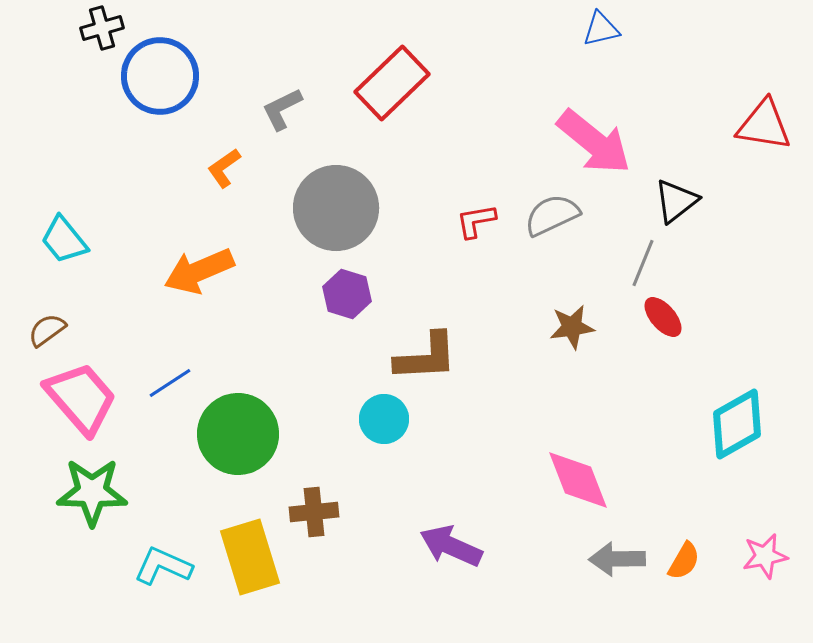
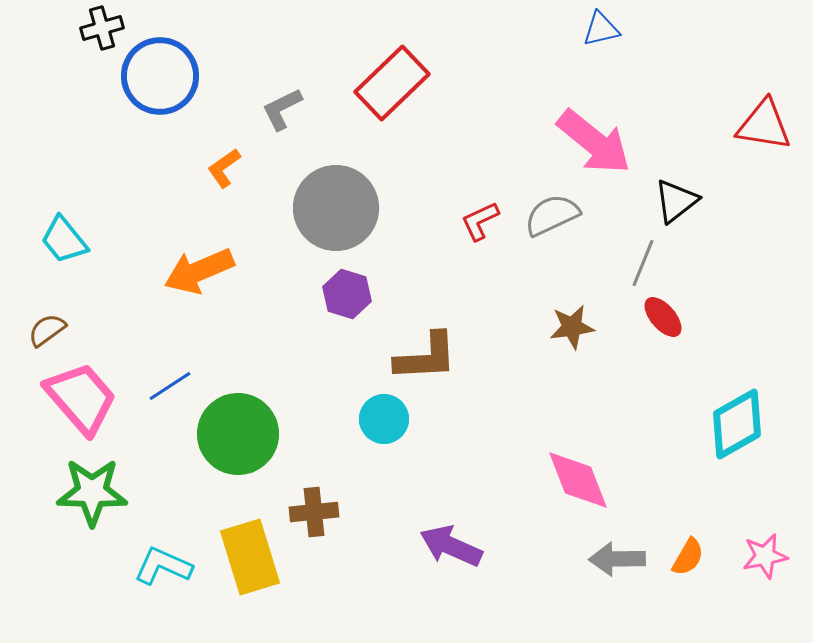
red L-shape: moved 4 px right; rotated 15 degrees counterclockwise
blue line: moved 3 px down
orange semicircle: moved 4 px right, 4 px up
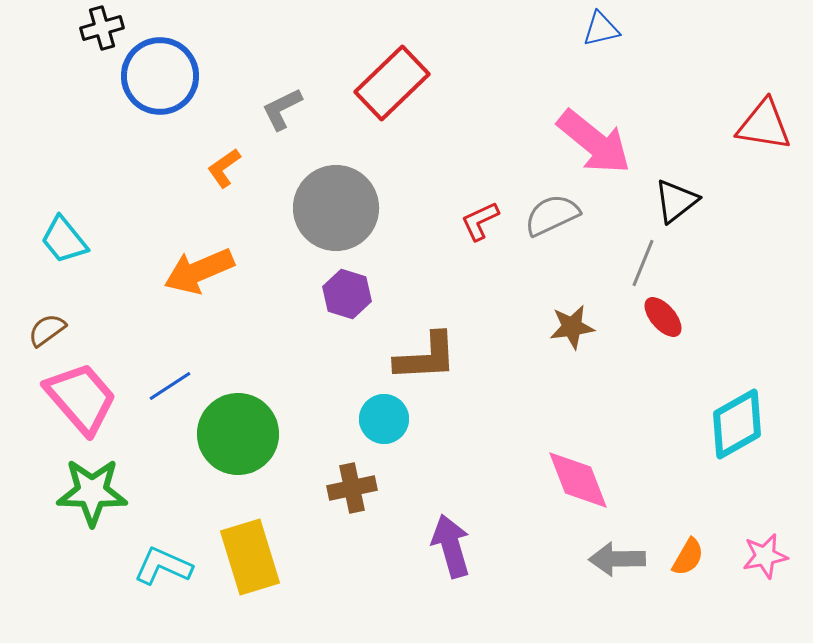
brown cross: moved 38 px right, 24 px up; rotated 6 degrees counterclockwise
purple arrow: rotated 50 degrees clockwise
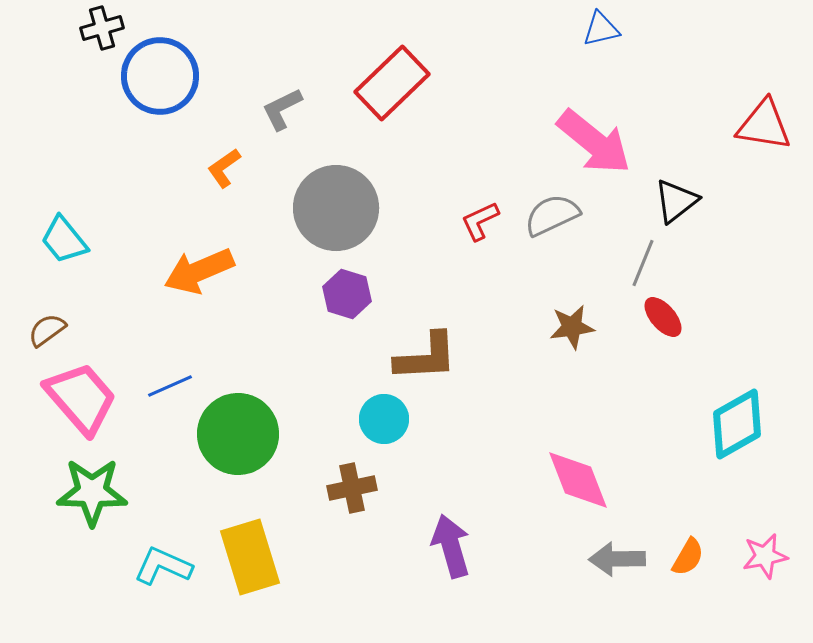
blue line: rotated 9 degrees clockwise
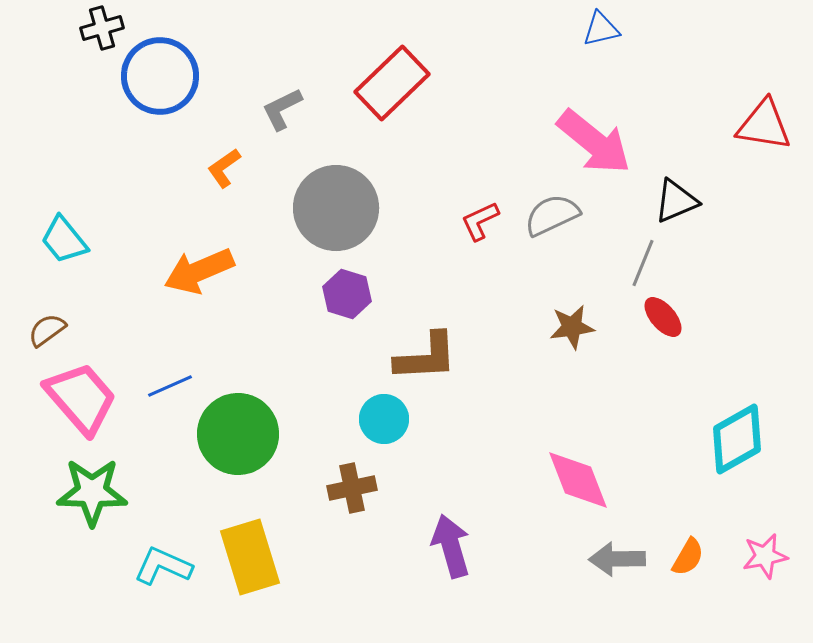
black triangle: rotated 15 degrees clockwise
cyan diamond: moved 15 px down
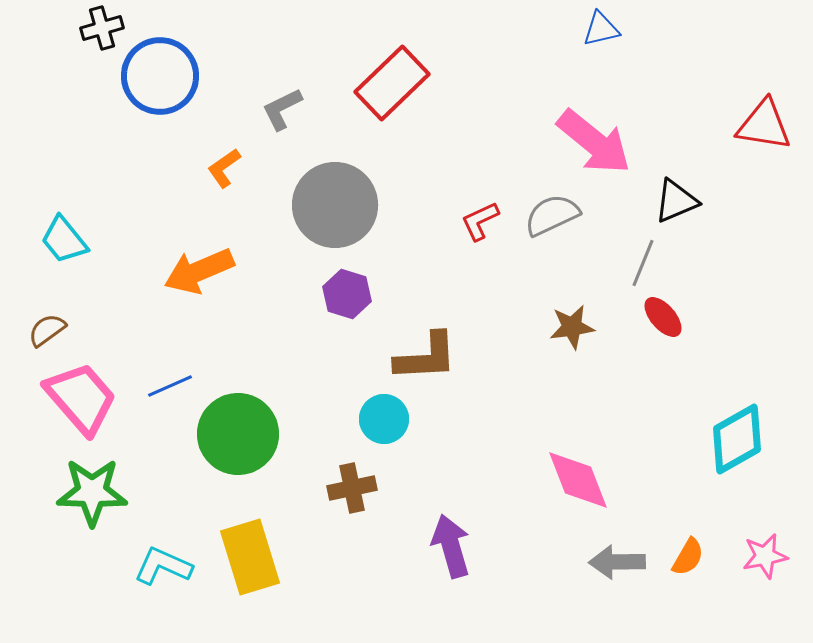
gray circle: moved 1 px left, 3 px up
gray arrow: moved 3 px down
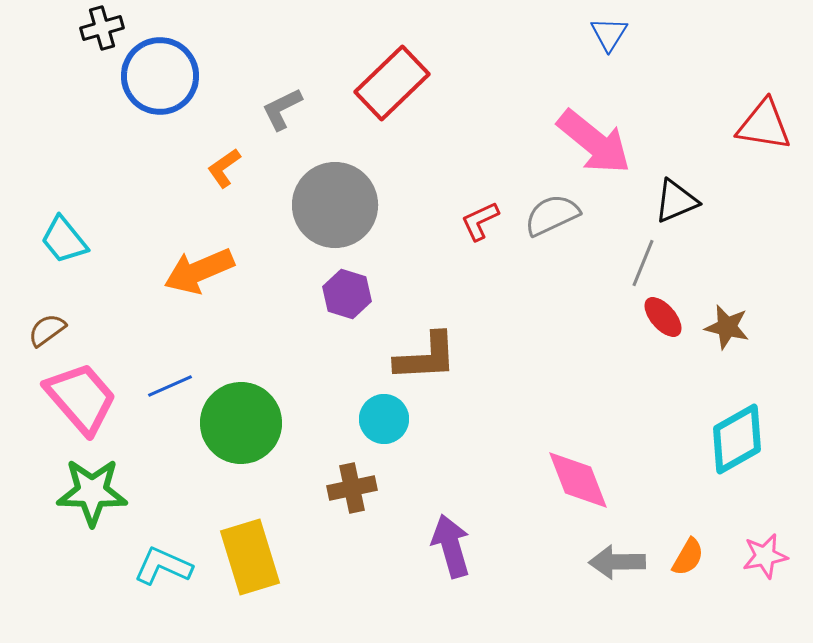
blue triangle: moved 8 px right, 5 px down; rotated 45 degrees counterclockwise
brown star: moved 155 px right; rotated 21 degrees clockwise
green circle: moved 3 px right, 11 px up
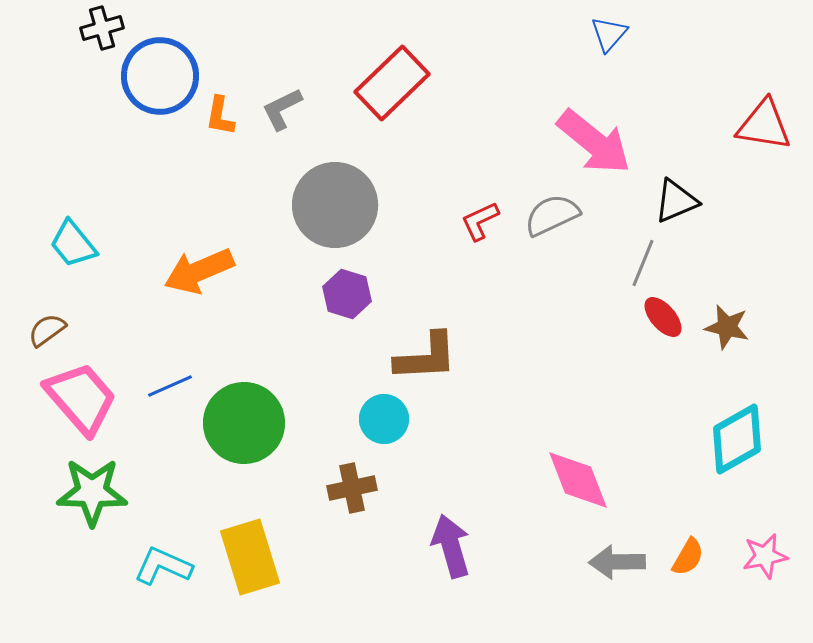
blue triangle: rotated 9 degrees clockwise
orange L-shape: moved 4 px left, 52 px up; rotated 45 degrees counterclockwise
cyan trapezoid: moved 9 px right, 4 px down
green circle: moved 3 px right
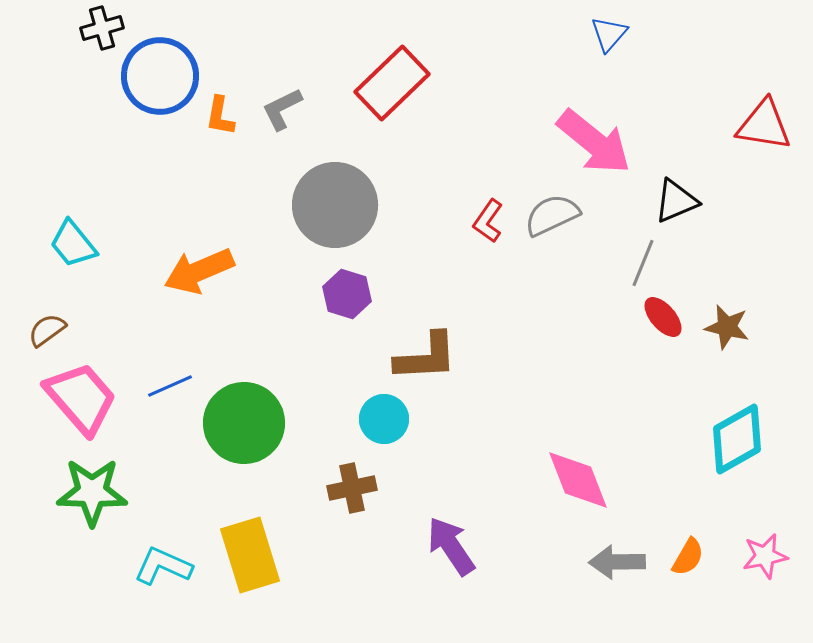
red L-shape: moved 8 px right; rotated 30 degrees counterclockwise
purple arrow: rotated 18 degrees counterclockwise
yellow rectangle: moved 2 px up
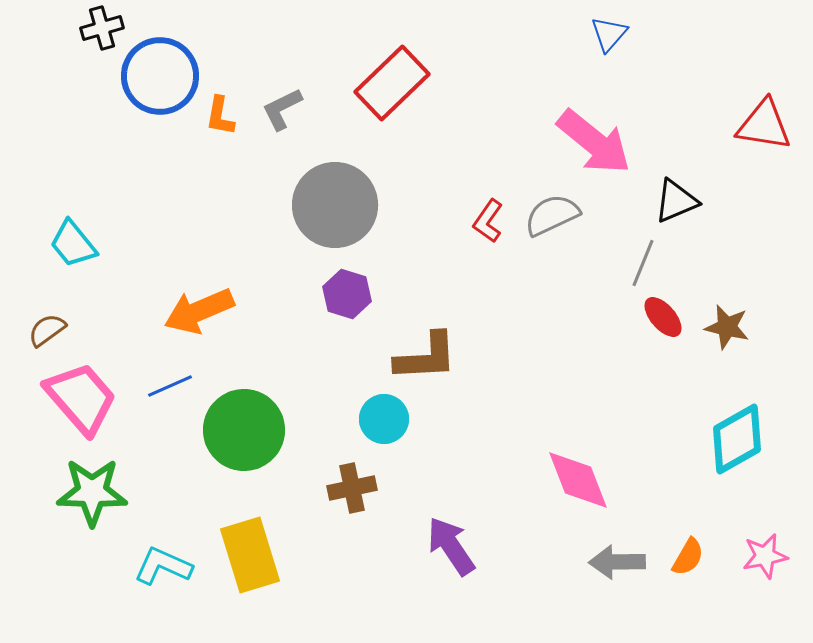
orange arrow: moved 40 px down
green circle: moved 7 px down
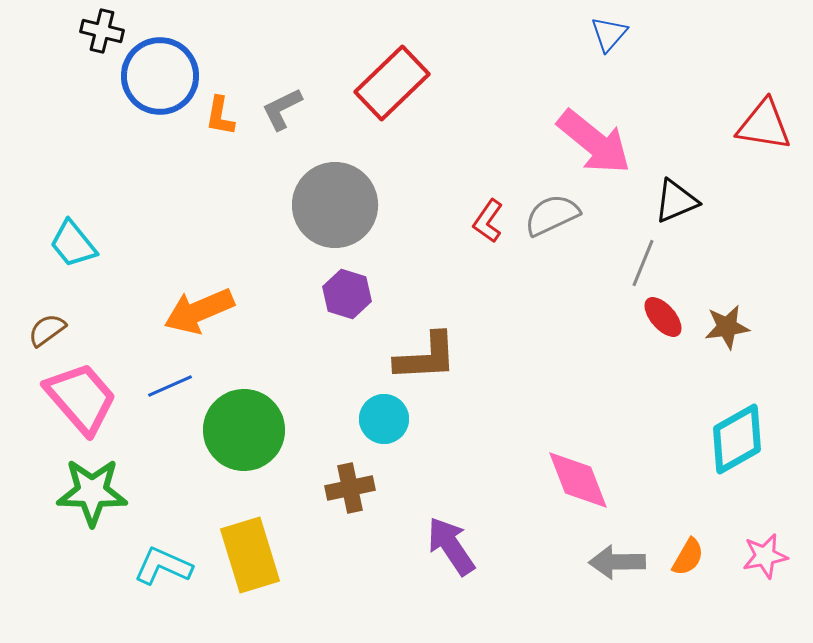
black cross: moved 3 px down; rotated 30 degrees clockwise
brown star: rotated 21 degrees counterclockwise
brown cross: moved 2 px left
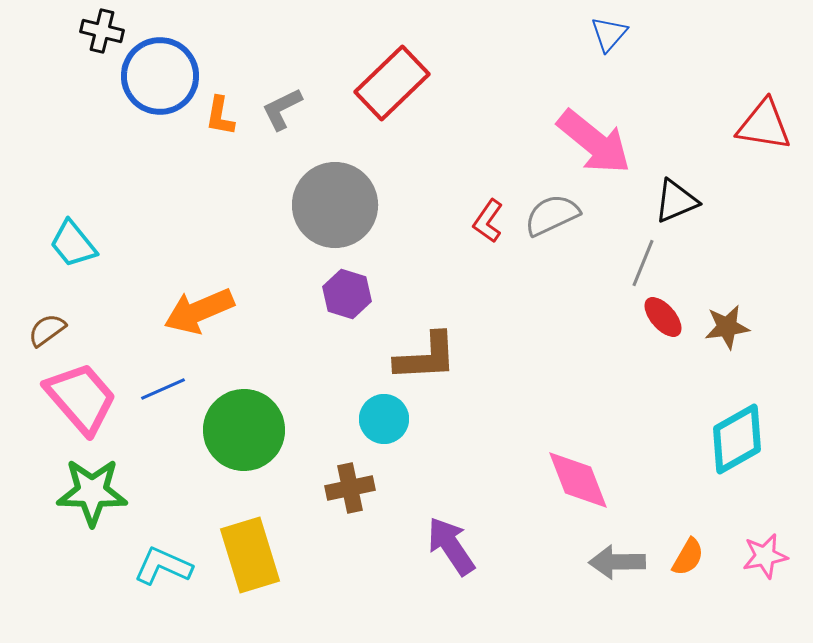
blue line: moved 7 px left, 3 px down
